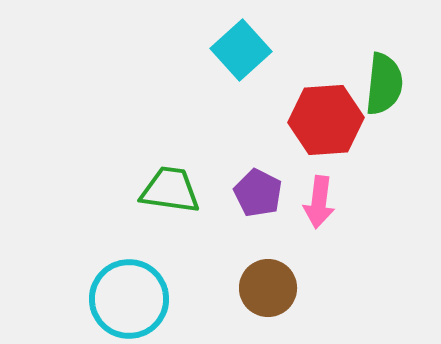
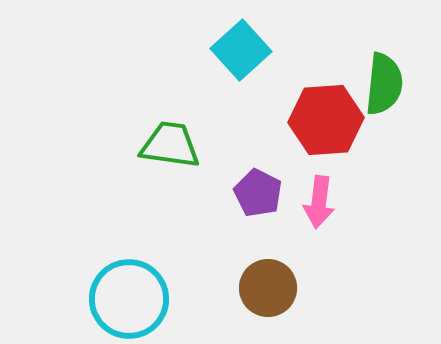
green trapezoid: moved 45 px up
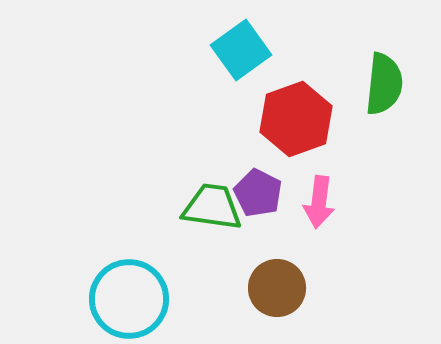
cyan square: rotated 6 degrees clockwise
red hexagon: moved 30 px left, 1 px up; rotated 16 degrees counterclockwise
green trapezoid: moved 42 px right, 62 px down
brown circle: moved 9 px right
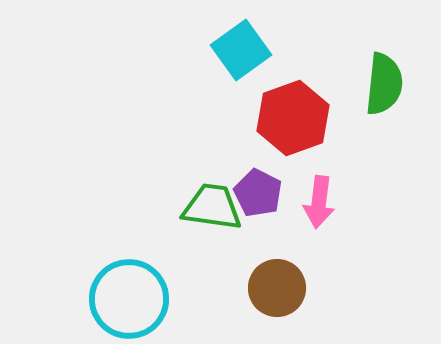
red hexagon: moved 3 px left, 1 px up
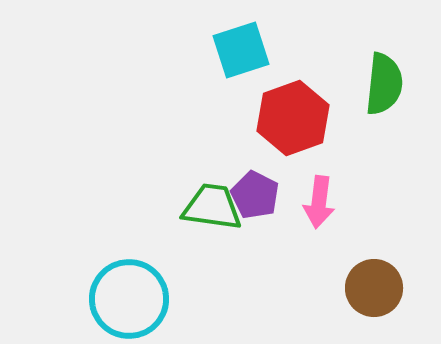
cyan square: rotated 18 degrees clockwise
purple pentagon: moved 3 px left, 2 px down
brown circle: moved 97 px right
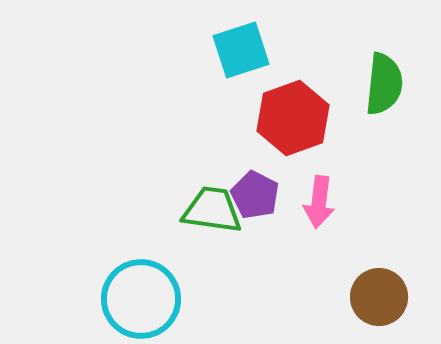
green trapezoid: moved 3 px down
brown circle: moved 5 px right, 9 px down
cyan circle: moved 12 px right
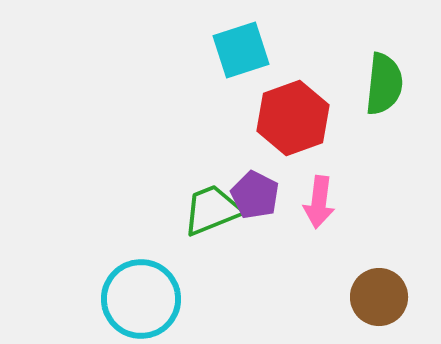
green trapezoid: rotated 30 degrees counterclockwise
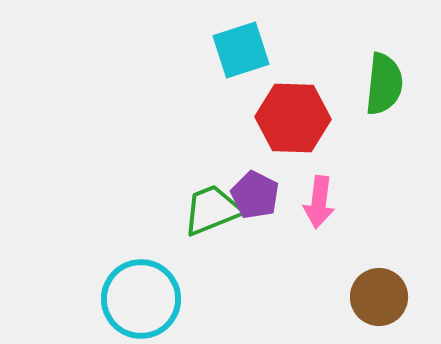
red hexagon: rotated 22 degrees clockwise
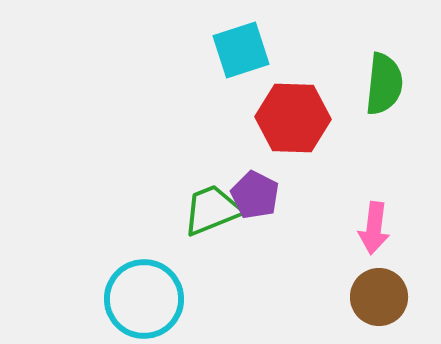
pink arrow: moved 55 px right, 26 px down
cyan circle: moved 3 px right
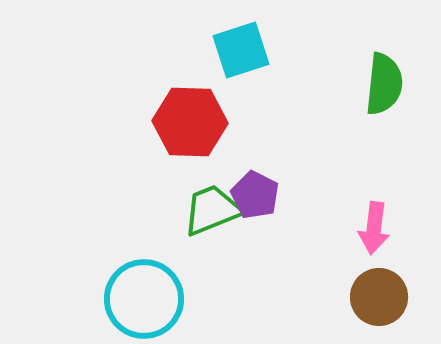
red hexagon: moved 103 px left, 4 px down
